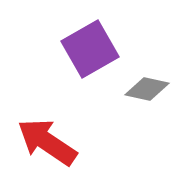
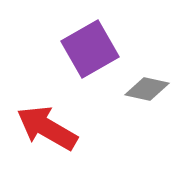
red arrow: moved 14 px up; rotated 4 degrees counterclockwise
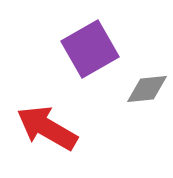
gray diamond: rotated 18 degrees counterclockwise
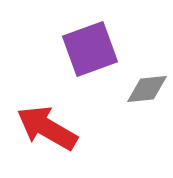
purple square: rotated 10 degrees clockwise
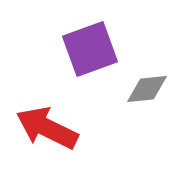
red arrow: rotated 4 degrees counterclockwise
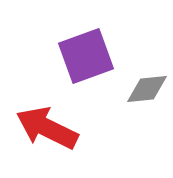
purple square: moved 4 px left, 7 px down
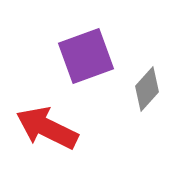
gray diamond: rotated 42 degrees counterclockwise
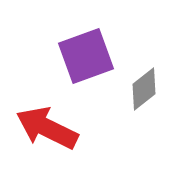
gray diamond: moved 3 px left; rotated 9 degrees clockwise
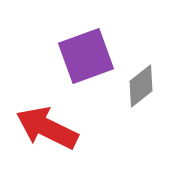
gray diamond: moved 3 px left, 3 px up
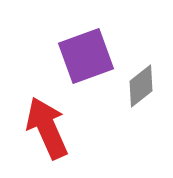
red arrow: rotated 40 degrees clockwise
